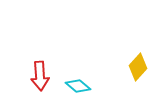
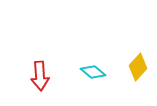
cyan diamond: moved 15 px right, 14 px up
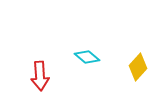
cyan diamond: moved 6 px left, 15 px up
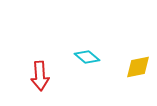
yellow diamond: rotated 36 degrees clockwise
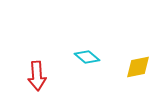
red arrow: moved 3 px left
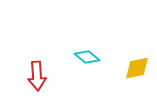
yellow diamond: moved 1 px left, 1 px down
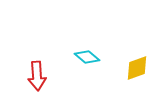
yellow diamond: rotated 8 degrees counterclockwise
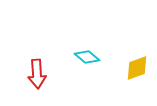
red arrow: moved 2 px up
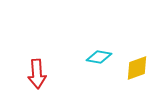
cyan diamond: moved 12 px right; rotated 30 degrees counterclockwise
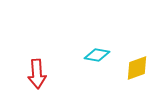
cyan diamond: moved 2 px left, 2 px up
